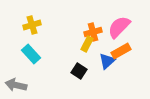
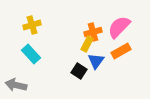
blue triangle: moved 11 px left; rotated 12 degrees counterclockwise
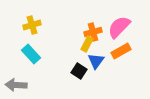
gray arrow: rotated 10 degrees counterclockwise
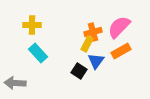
yellow cross: rotated 18 degrees clockwise
cyan rectangle: moved 7 px right, 1 px up
gray arrow: moved 1 px left, 2 px up
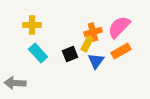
black square: moved 9 px left, 17 px up; rotated 35 degrees clockwise
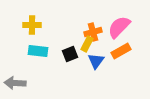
cyan rectangle: moved 2 px up; rotated 42 degrees counterclockwise
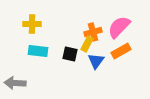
yellow cross: moved 1 px up
black square: rotated 35 degrees clockwise
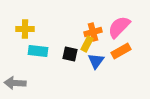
yellow cross: moved 7 px left, 5 px down
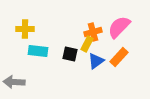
orange rectangle: moved 2 px left, 6 px down; rotated 18 degrees counterclockwise
blue triangle: rotated 18 degrees clockwise
gray arrow: moved 1 px left, 1 px up
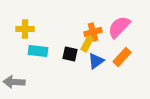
orange rectangle: moved 3 px right
